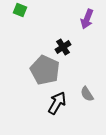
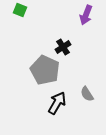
purple arrow: moved 1 px left, 4 px up
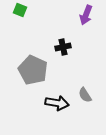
black cross: rotated 21 degrees clockwise
gray pentagon: moved 12 px left
gray semicircle: moved 2 px left, 1 px down
black arrow: rotated 70 degrees clockwise
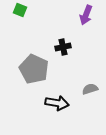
gray pentagon: moved 1 px right, 1 px up
gray semicircle: moved 5 px right, 6 px up; rotated 105 degrees clockwise
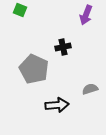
black arrow: moved 2 px down; rotated 15 degrees counterclockwise
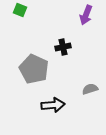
black arrow: moved 4 px left
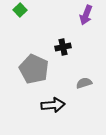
green square: rotated 24 degrees clockwise
gray semicircle: moved 6 px left, 6 px up
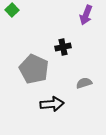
green square: moved 8 px left
black arrow: moved 1 px left, 1 px up
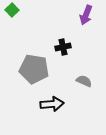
gray pentagon: rotated 16 degrees counterclockwise
gray semicircle: moved 2 px up; rotated 42 degrees clockwise
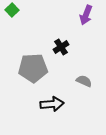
black cross: moved 2 px left; rotated 21 degrees counterclockwise
gray pentagon: moved 1 px left, 1 px up; rotated 12 degrees counterclockwise
